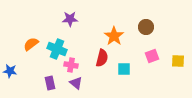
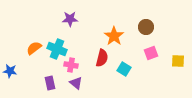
orange semicircle: moved 3 px right, 4 px down
pink square: moved 1 px left, 3 px up
cyan square: rotated 32 degrees clockwise
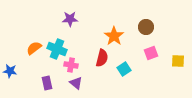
cyan square: rotated 24 degrees clockwise
purple rectangle: moved 3 px left
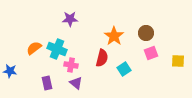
brown circle: moved 6 px down
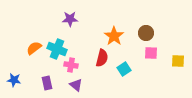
pink square: rotated 24 degrees clockwise
blue star: moved 4 px right, 9 px down
purple triangle: moved 2 px down
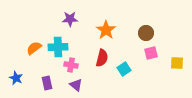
orange star: moved 8 px left, 6 px up
cyan cross: moved 1 px right, 2 px up; rotated 24 degrees counterclockwise
pink square: rotated 16 degrees counterclockwise
yellow square: moved 1 px left, 2 px down
blue star: moved 2 px right, 2 px up; rotated 16 degrees clockwise
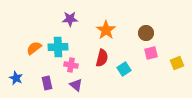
yellow square: rotated 24 degrees counterclockwise
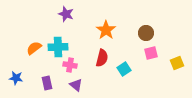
purple star: moved 4 px left, 5 px up; rotated 21 degrees clockwise
pink cross: moved 1 px left
blue star: rotated 16 degrees counterclockwise
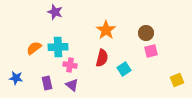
purple star: moved 11 px left, 2 px up
pink square: moved 2 px up
yellow square: moved 17 px down
purple triangle: moved 4 px left
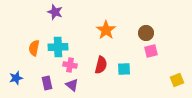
orange semicircle: rotated 42 degrees counterclockwise
red semicircle: moved 1 px left, 7 px down
cyan square: rotated 32 degrees clockwise
blue star: rotated 24 degrees counterclockwise
